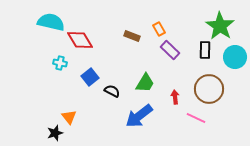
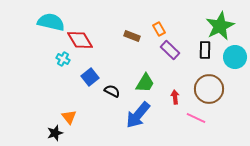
green star: rotated 12 degrees clockwise
cyan cross: moved 3 px right, 4 px up; rotated 16 degrees clockwise
blue arrow: moved 1 px left, 1 px up; rotated 12 degrees counterclockwise
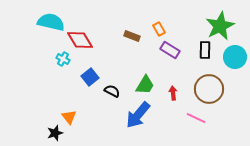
purple rectangle: rotated 12 degrees counterclockwise
green trapezoid: moved 2 px down
red arrow: moved 2 px left, 4 px up
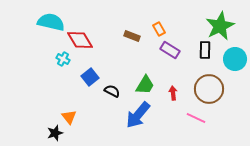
cyan circle: moved 2 px down
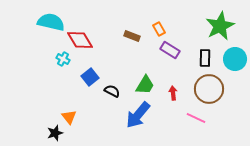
black rectangle: moved 8 px down
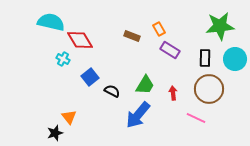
green star: rotated 20 degrees clockwise
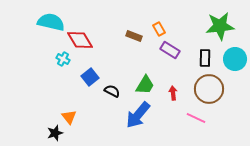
brown rectangle: moved 2 px right
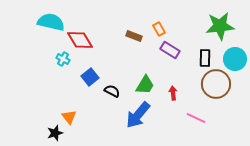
brown circle: moved 7 px right, 5 px up
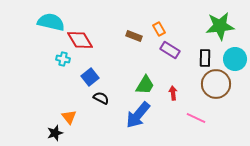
cyan cross: rotated 16 degrees counterclockwise
black semicircle: moved 11 px left, 7 px down
